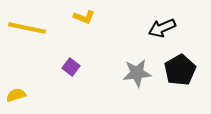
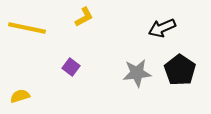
yellow L-shape: rotated 50 degrees counterclockwise
black pentagon: rotated 8 degrees counterclockwise
yellow semicircle: moved 4 px right, 1 px down
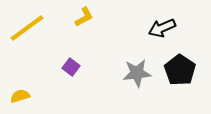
yellow line: rotated 48 degrees counterclockwise
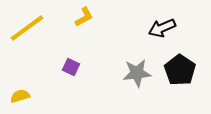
purple square: rotated 12 degrees counterclockwise
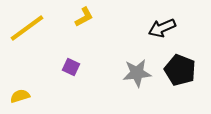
black pentagon: rotated 12 degrees counterclockwise
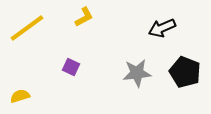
black pentagon: moved 5 px right, 2 px down
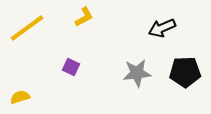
black pentagon: rotated 24 degrees counterclockwise
yellow semicircle: moved 1 px down
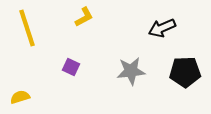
yellow line: rotated 72 degrees counterclockwise
gray star: moved 6 px left, 2 px up
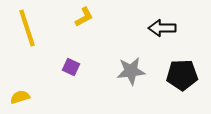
black arrow: rotated 24 degrees clockwise
black pentagon: moved 3 px left, 3 px down
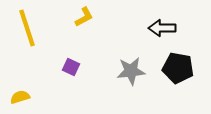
black pentagon: moved 4 px left, 7 px up; rotated 12 degrees clockwise
